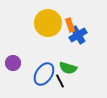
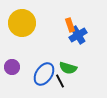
yellow circle: moved 26 px left
purple circle: moved 1 px left, 4 px down
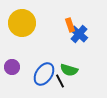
blue cross: moved 1 px right, 1 px up; rotated 18 degrees counterclockwise
green semicircle: moved 1 px right, 2 px down
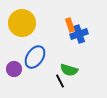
blue cross: rotated 30 degrees clockwise
purple circle: moved 2 px right, 2 px down
blue ellipse: moved 9 px left, 17 px up
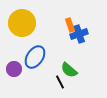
green semicircle: rotated 24 degrees clockwise
black line: moved 1 px down
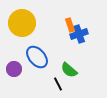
blue ellipse: moved 2 px right; rotated 75 degrees counterclockwise
black line: moved 2 px left, 2 px down
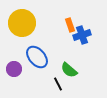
blue cross: moved 3 px right, 1 px down
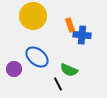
yellow circle: moved 11 px right, 7 px up
blue cross: rotated 24 degrees clockwise
blue ellipse: rotated 10 degrees counterclockwise
green semicircle: rotated 18 degrees counterclockwise
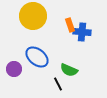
blue cross: moved 3 px up
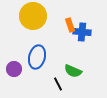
blue ellipse: rotated 65 degrees clockwise
green semicircle: moved 4 px right, 1 px down
